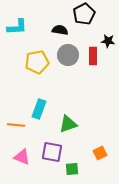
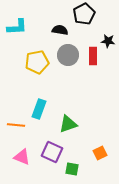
purple square: rotated 15 degrees clockwise
green square: rotated 16 degrees clockwise
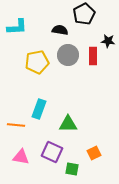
green triangle: rotated 18 degrees clockwise
orange square: moved 6 px left
pink triangle: moved 1 px left; rotated 12 degrees counterclockwise
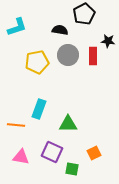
cyan L-shape: rotated 15 degrees counterclockwise
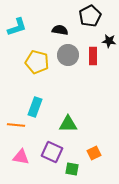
black pentagon: moved 6 px right, 2 px down
black star: moved 1 px right
yellow pentagon: rotated 25 degrees clockwise
cyan rectangle: moved 4 px left, 2 px up
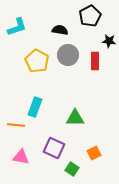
red rectangle: moved 2 px right, 5 px down
yellow pentagon: moved 1 px up; rotated 15 degrees clockwise
green triangle: moved 7 px right, 6 px up
purple square: moved 2 px right, 4 px up
green square: rotated 24 degrees clockwise
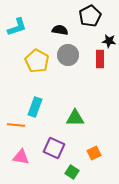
red rectangle: moved 5 px right, 2 px up
green square: moved 3 px down
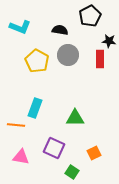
cyan L-shape: moved 3 px right; rotated 40 degrees clockwise
cyan rectangle: moved 1 px down
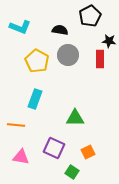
cyan rectangle: moved 9 px up
orange square: moved 6 px left, 1 px up
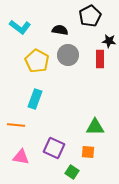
cyan L-shape: rotated 15 degrees clockwise
green triangle: moved 20 px right, 9 px down
orange square: rotated 32 degrees clockwise
